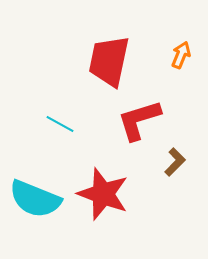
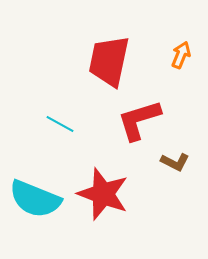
brown L-shape: rotated 72 degrees clockwise
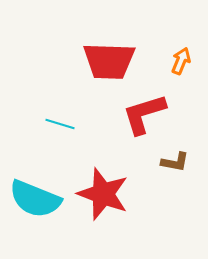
orange arrow: moved 6 px down
red trapezoid: rotated 100 degrees counterclockwise
red L-shape: moved 5 px right, 6 px up
cyan line: rotated 12 degrees counterclockwise
brown L-shape: rotated 16 degrees counterclockwise
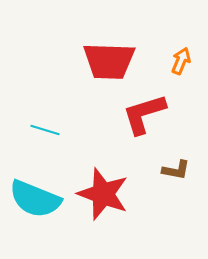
cyan line: moved 15 px left, 6 px down
brown L-shape: moved 1 px right, 8 px down
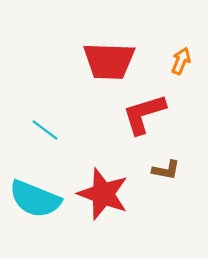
cyan line: rotated 20 degrees clockwise
brown L-shape: moved 10 px left
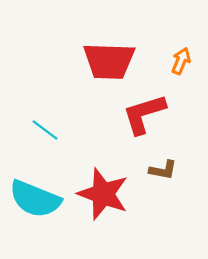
brown L-shape: moved 3 px left
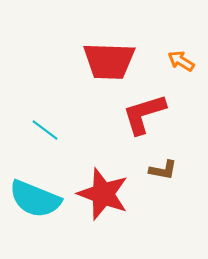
orange arrow: rotated 80 degrees counterclockwise
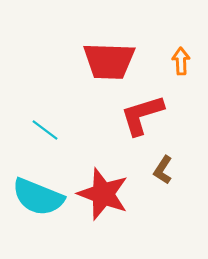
orange arrow: rotated 56 degrees clockwise
red L-shape: moved 2 px left, 1 px down
brown L-shape: rotated 112 degrees clockwise
cyan semicircle: moved 3 px right, 2 px up
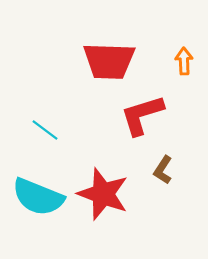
orange arrow: moved 3 px right
